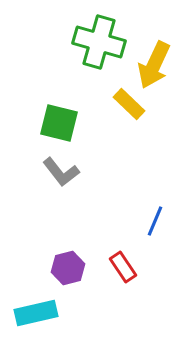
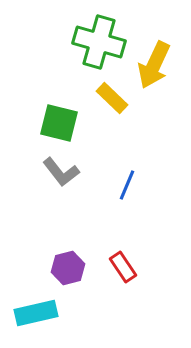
yellow rectangle: moved 17 px left, 6 px up
blue line: moved 28 px left, 36 px up
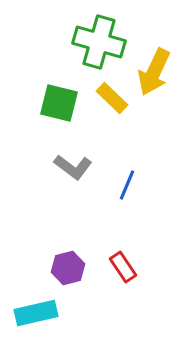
yellow arrow: moved 7 px down
green square: moved 20 px up
gray L-shape: moved 12 px right, 5 px up; rotated 15 degrees counterclockwise
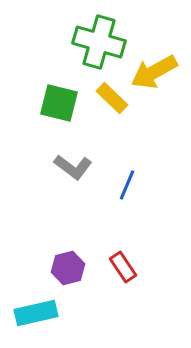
yellow arrow: rotated 36 degrees clockwise
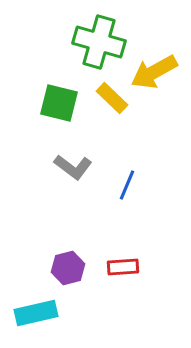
red rectangle: rotated 60 degrees counterclockwise
